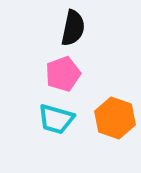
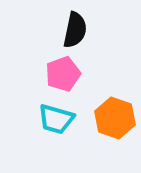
black semicircle: moved 2 px right, 2 px down
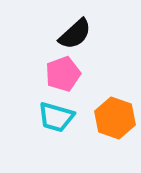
black semicircle: moved 4 px down; rotated 36 degrees clockwise
cyan trapezoid: moved 2 px up
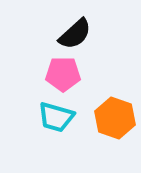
pink pentagon: rotated 20 degrees clockwise
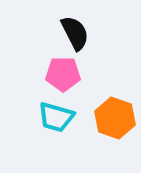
black semicircle: moved 1 px up; rotated 75 degrees counterclockwise
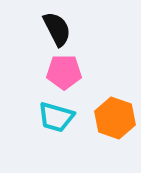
black semicircle: moved 18 px left, 4 px up
pink pentagon: moved 1 px right, 2 px up
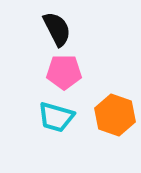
orange hexagon: moved 3 px up
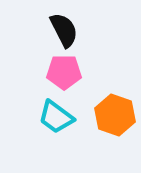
black semicircle: moved 7 px right, 1 px down
cyan trapezoid: rotated 21 degrees clockwise
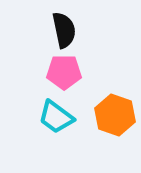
black semicircle: rotated 15 degrees clockwise
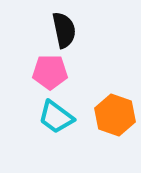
pink pentagon: moved 14 px left
